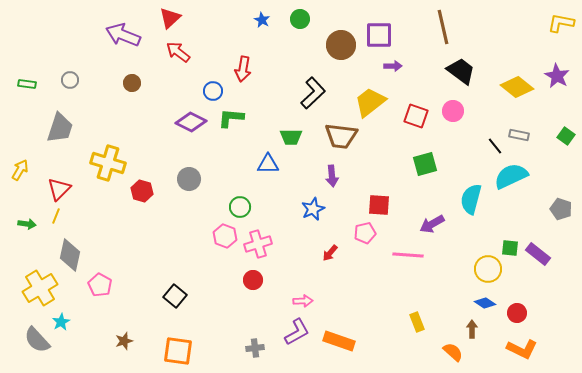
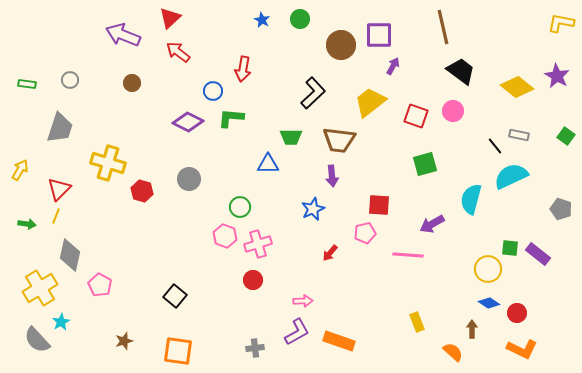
purple arrow at (393, 66): rotated 60 degrees counterclockwise
purple diamond at (191, 122): moved 3 px left
brown trapezoid at (341, 136): moved 2 px left, 4 px down
blue diamond at (485, 303): moved 4 px right
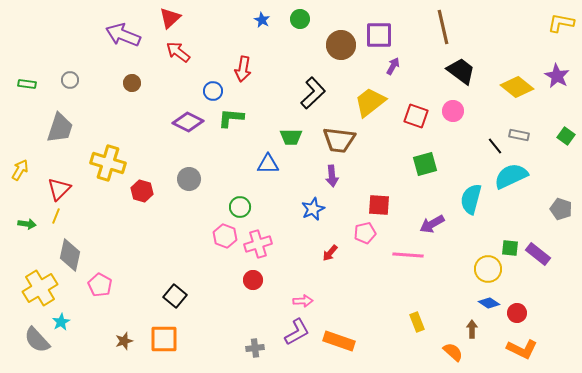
orange square at (178, 351): moved 14 px left, 12 px up; rotated 8 degrees counterclockwise
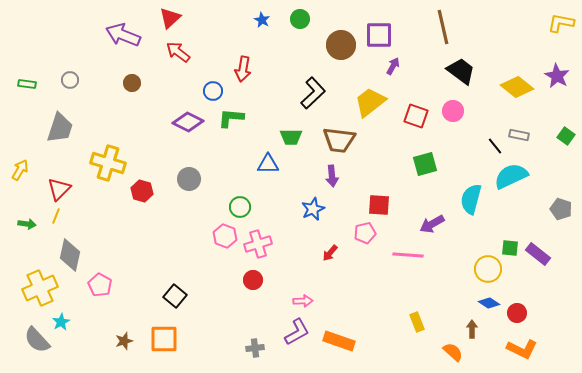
yellow cross at (40, 288): rotated 8 degrees clockwise
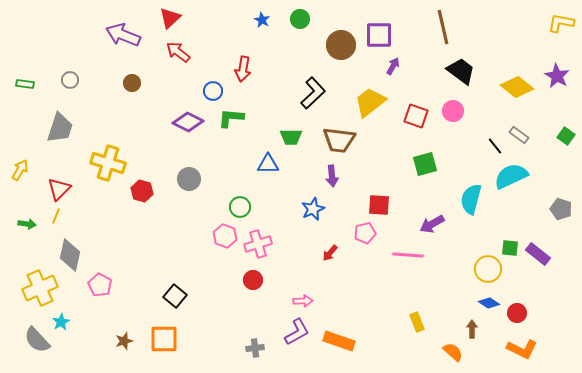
green rectangle at (27, 84): moved 2 px left
gray rectangle at (519, 135): rotated 24 degrees clockwise
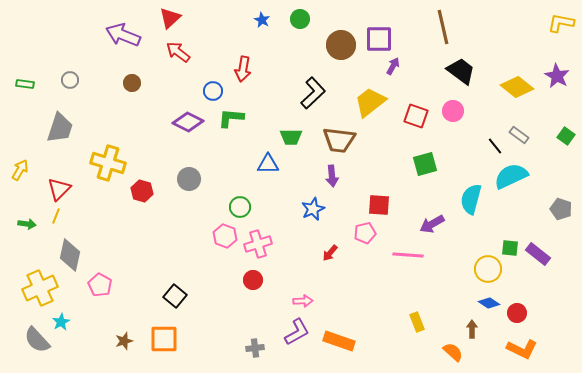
purple square at (379, 35): moved 4 px down
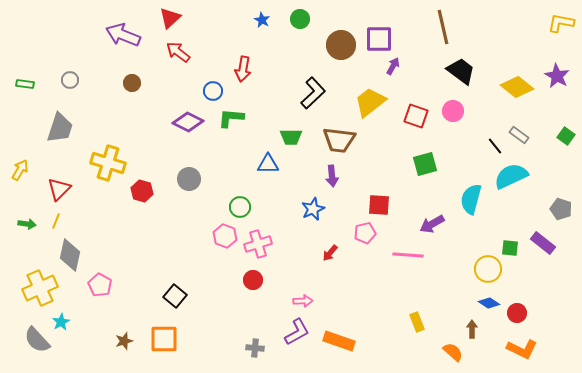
yellow line at (56, 216): moved 5 px down
purple rectangle at (538, 254): moved 5 px right, 11 px up
gray cross at (255, 348): rotated 12 degrees clockwise
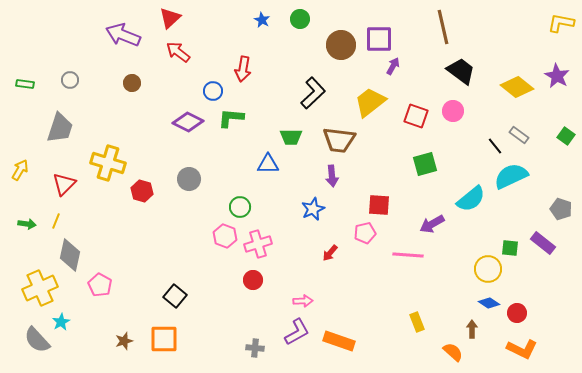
red triangle at (59, 189): moved 5 px right, 5 px up
cyan semicircle at (471, 199): rotated 144 degrees counterclockwise
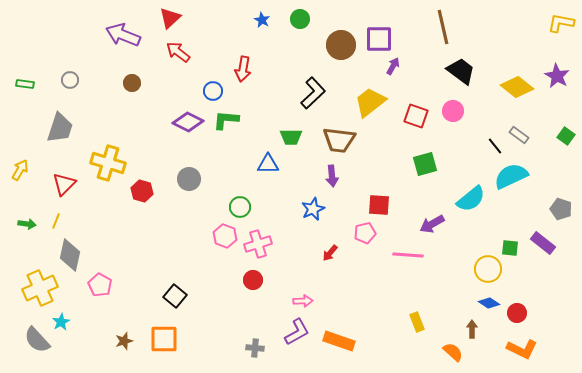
green L-shape at (231, 118): moved 5 px left, 2 px down
